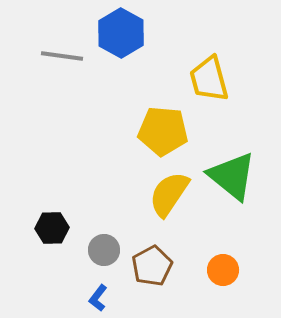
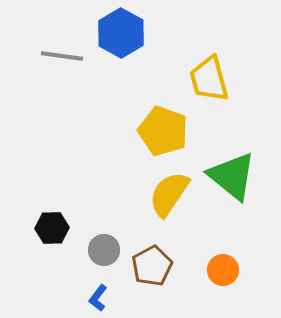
yellow pentagon: rotated 15 degrees clockwise
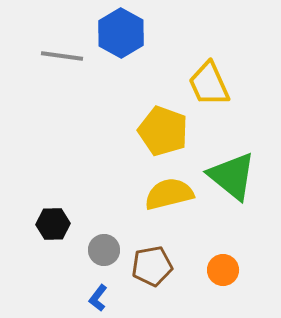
yellow trapezoid: moved 5 px down; rotated 9 degrees counterclockwise
yellow semicircle: rotated 42 degrees clockwise
black hexagon: moved 1 px right, 4 px up
brown pentagon: rotated 18 degrees clockwise
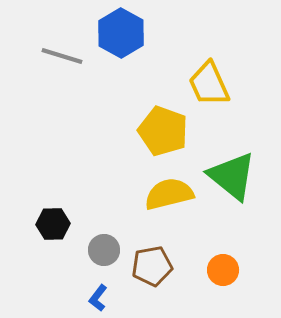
gray line: rotated 9 degrees clockwise
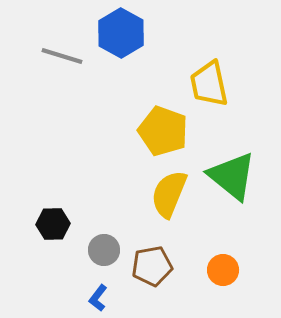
yellow trapezoid: rotated 12 degrees clockwise
yellow semicircle: rotated 54 degrees counterclockwise
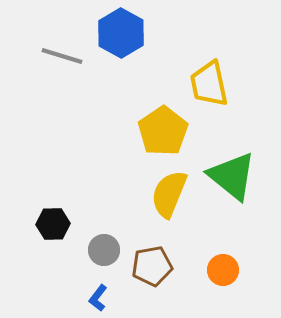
yellow pentagon: rotated 18 degrees clockwise
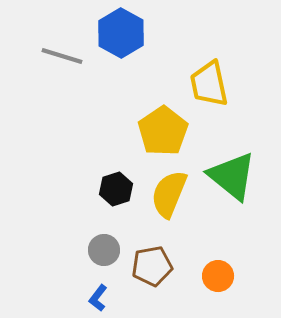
black hexagon: moved 63 px right, 35 px up; rotated 16 degrees counterclockwise
orange circle: moved 5 px left, 6 px down
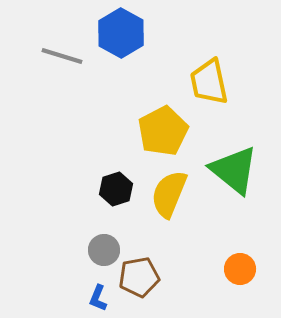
yellow trapezoid: moved 2 px up
yellow pentagon: rotated 6 degrees clockwise
green triangle: moved 2 px right, 6 px up
brown pentagon: moved 13 px left, 11 px down
orange circle: moved 22 px right, 7 px up
blue L-shape: rotated 16 degrees counterclockwise
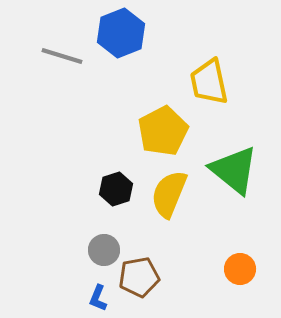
blue hexagon: rotated 9 degrees clockwise
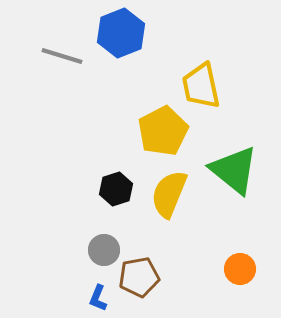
yellow trapezoid: moved 8 px left, 4 px down
